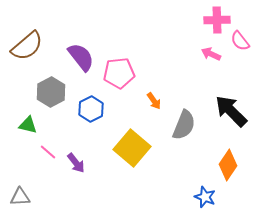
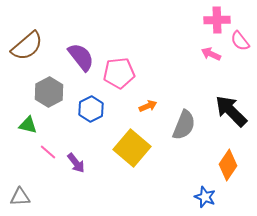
gray hexagon: moved 2 px left
orange arrow: moved 6 px left, 5 px down; rotated 78 degrees counterclockwise
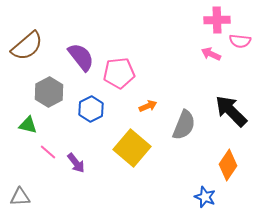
pink semicircle: rotated 45 degrees counterclockwise
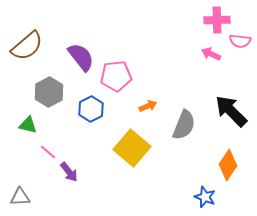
pink pentagon: moved 3 px left, 3 px down
purple arrow: moved 7 px left, 9 px down
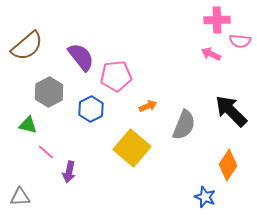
pink line: moved 2 px left
purple arrow: rotated 50 degrees clockwise
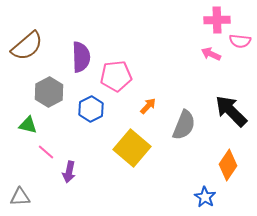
purple semicircle: rotated 36 degrees clockwise
orange arrow: rotated 24 degrees counterclockwise
blue star: rotated 10 degrees clockwise
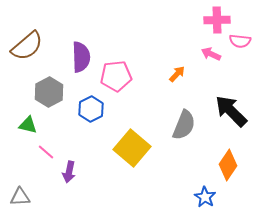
orange arrow: moved 29 px right, 32 px up
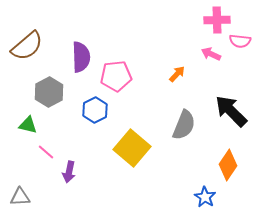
blue hexagon: moved 4 px right, 1 px down
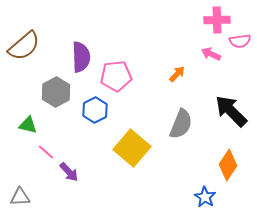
pink semicircle: rotated 15 degrees counterclockwise
brown semicircle: moved 3 px left
gray hexagon: moved 7 px right
gray semicircle: moved 3 px left, 1 px up
purple arrow: rotated 55 degrees counterclockwise
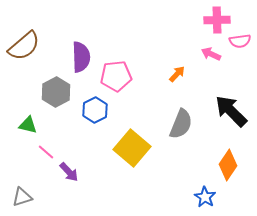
gray triangle: moved 2 px right; rotated 15 degrees counterclockwise
